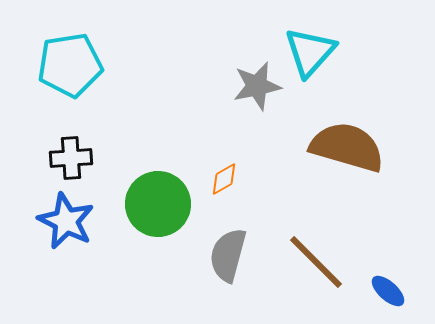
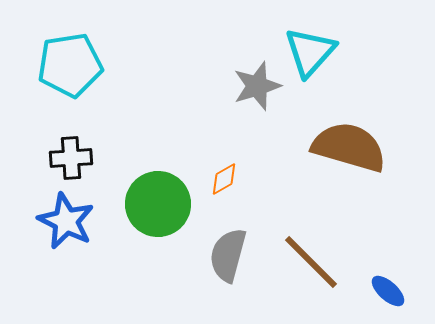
gray star: rotated 6 degrees counterclockwise
brown semicircle: moved 2 px right
brown line: moved 5 px left
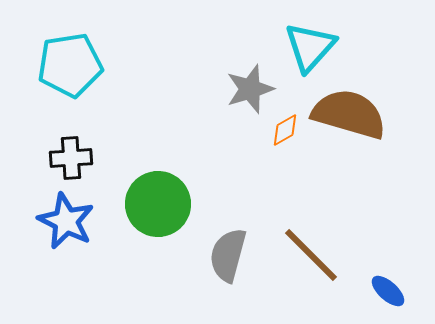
cyan triangle: moved 5 px up
gray star: moved 7 px left, 3 px down
brown semicircle: moved 33 px up
orange diamond: moved 61 px right, 49 px up
brown line: moved 7 px up
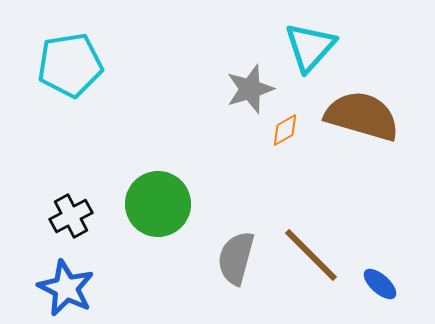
brown semicircle: moved 13 px right, 2 px down
black cross: moved 58 px down; rotated 24 degrees counterclockwise
blue star: moved 67 px down
gray semicircle: moved 8 px right, 3 px down
blue ellipse: moved 8 px left, 7 px up
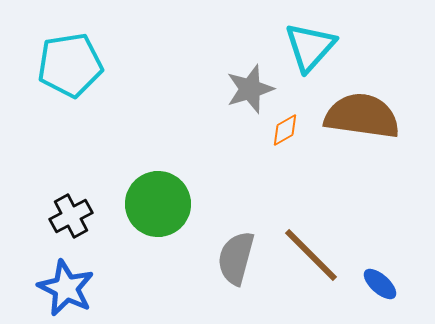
brown semicircle: rotated 8 degrees counterclockwise
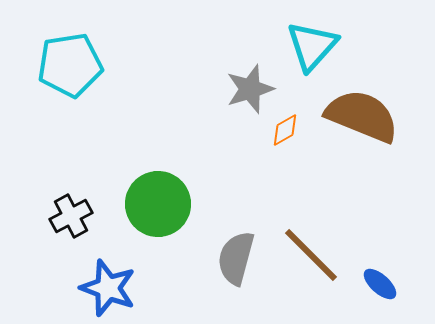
cyan triangle: moved 2 px right, 1 px up
brown semicircle: rotated 14 degrees clockwise
blue star: moved 42 px right; rotated 6 degrees counterclockwise
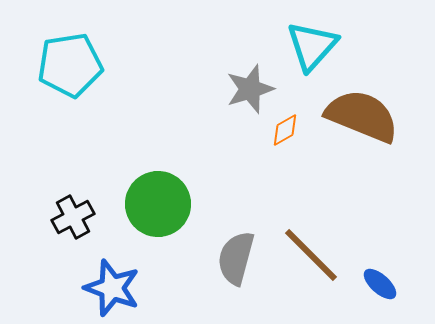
black cross: moved 2 px right, 1 px down
blue star: moved 4 px right
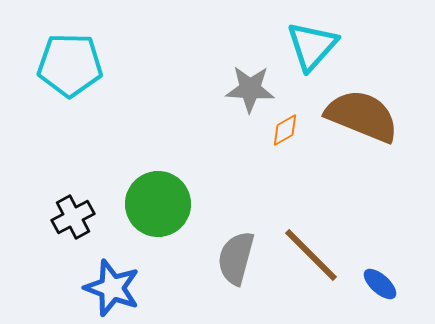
cyan pentagon: rotated 10 degrees clockwise
gray star: rotated 21 degrees clockwise
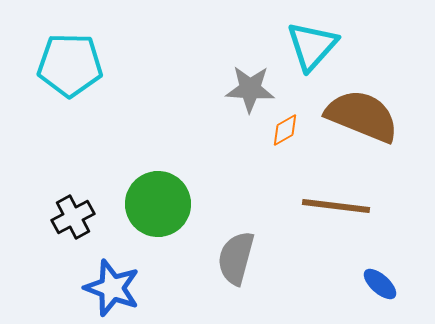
brown line: moved 25 px right, 49 px up; rotated 38 degrees counterclockwise
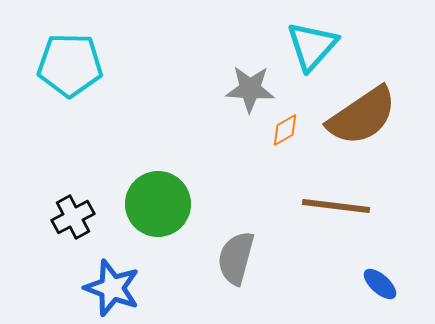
brown semicircle: rotated 124 degrees clockwise
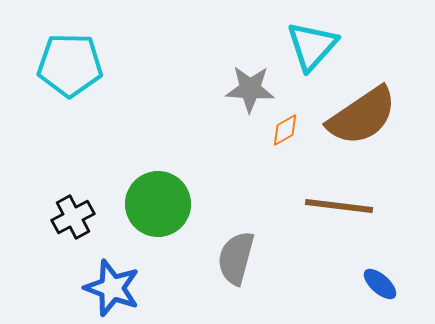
brown line: moved 3 px right
